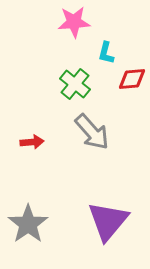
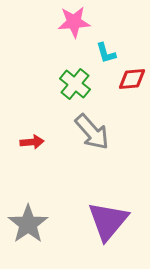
cyan L-shape: rotated 30 degrees counterclockwise
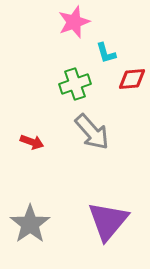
pink star: rotated 16 degrees counterclockwise
green cross: rotated 32 degrees clockwise
red arrow: rotated 25 degrees clockwise
gray star: moved 2 px right
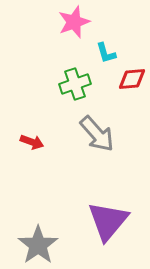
gray arrow: moved 5 px right, 2 px down
gray star: moved 8 px right, 21 px down
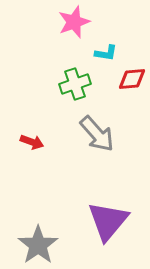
cyan L-shape: rotated 65 degrees counterclockwise
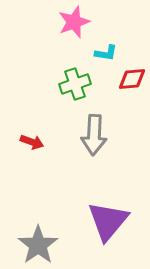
gray arrow: moved 3 px left, 1 px down; rotated 45 degrees clockwise
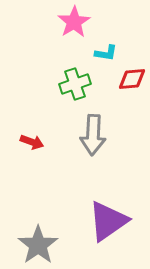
pink star: rotated 12 degrees counterclockwise
gray arrow: moved 1 px left
purple triangle: rotated 15 degrees clockwise
